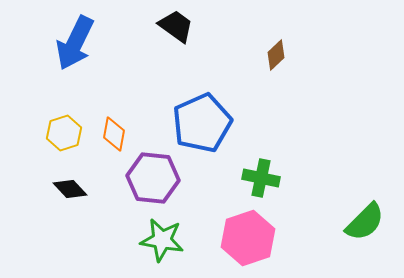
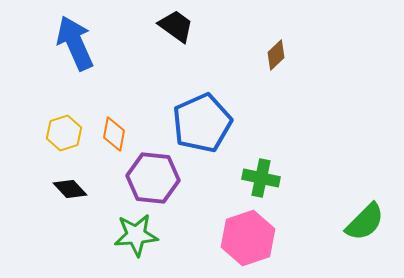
blue arrow: rotated 130 degrees clockwise
green star: moved 26 px left, 5 px up; rotated 15 degrees counterclockwise
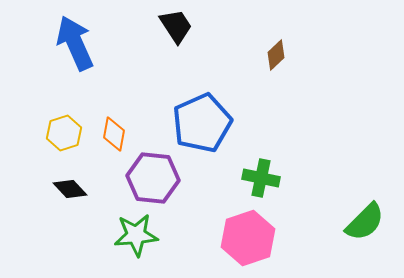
black trapezoid: rotated 21 degrees clockwise
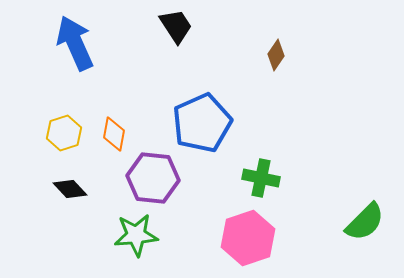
brown diamond: rotated 12 degrees counterclockwise
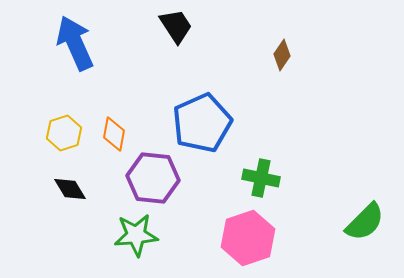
brown diamond: moved 6 px right
black diamond: rotated 12 degrees clockwise
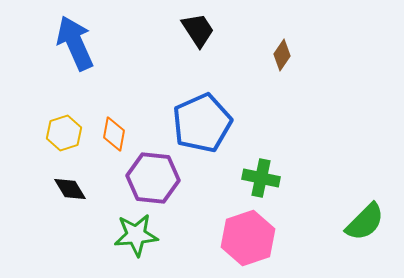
black trapezoid: moved 22 px right, 4 px down
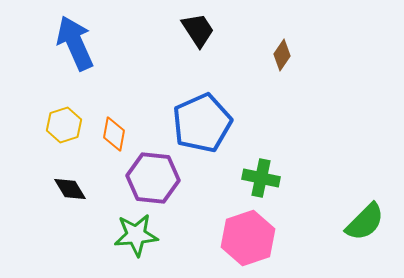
yellow hexagon: moved 8 px up
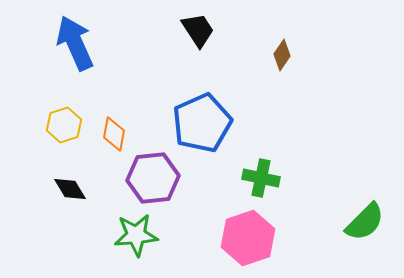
purple hexagon: rotated 12 degrees counterclockwise
